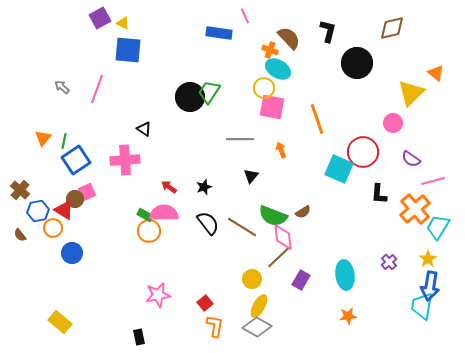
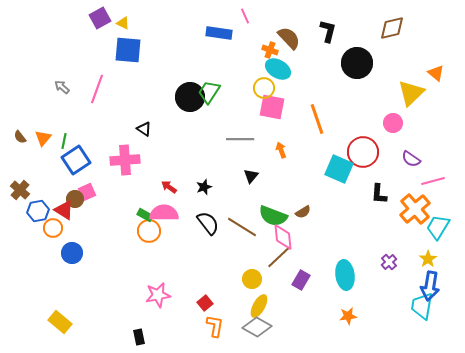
brown semicircle at (20, 235): moved 98 px up
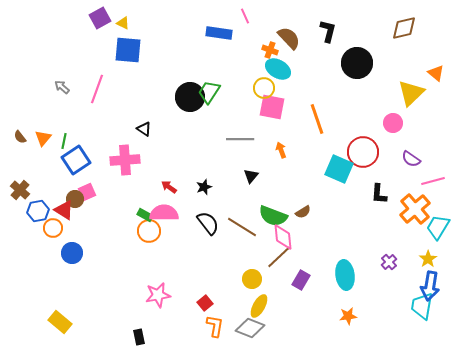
brown diamond at (392, 28): moved 12 px right
gray diamond at (257, 327): moved 7 px left, 1 px down; rotated 8 degrees counterclockwise
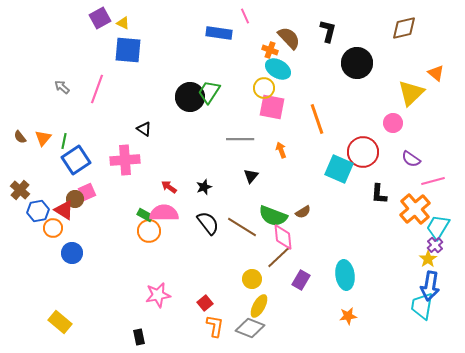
purple cross at (389, 262): moved 46 px right, 17 px up
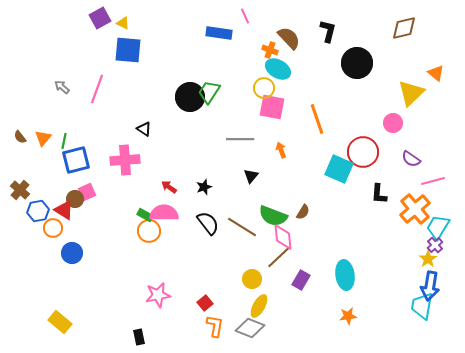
blue square at (76, 160): rotated 20 degrees clockwise
brown semicircle at (303, 212): rotated 28 degrees counterclockwise
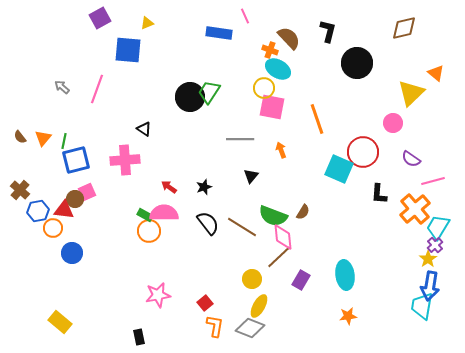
yellow triangle at (123, 23): moved 24 px right; rotated 48 degrees counterclockwise
red triangle at (64, 210): rotated 25 degrees counterclockwise
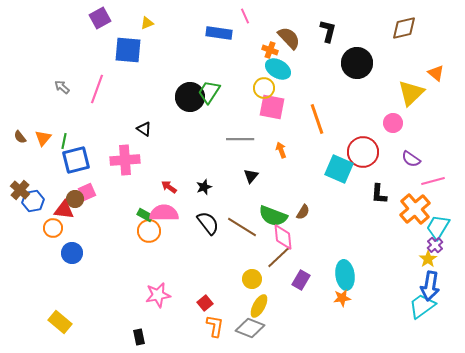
blue hexagon at (38, 211): moved 5 px left, 10 px up
cyan trapezoid at (422, 306): rotated 44 degrees clockwise
orange star at (348, 316): moved 6 px left, 18 px up
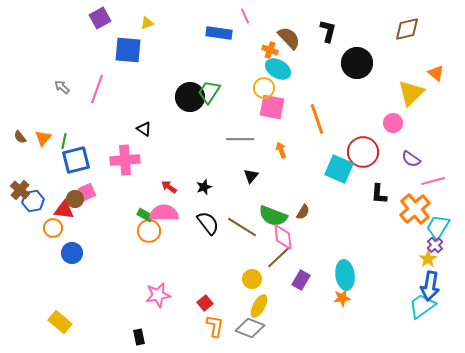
brown diamond at (404, 28): moved 3 px right, 1 px down
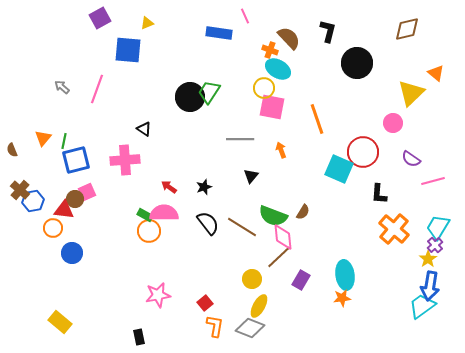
brown semicircle at (20, 137): moved 8 px left, 13 px down; rotated 16 degrees clockwise
orange cross at (415, 209): moved 21 px left, 20 px down; rotated 8 degrees counterclockwise
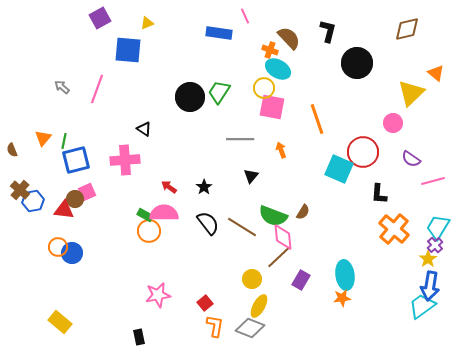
green trapezoid at (209, 92): moved 10 px right
black star at (204, 187): rotated 14 degrees counterclockwise
orange circle at (53, 228): moved 5 px right, 19 px down
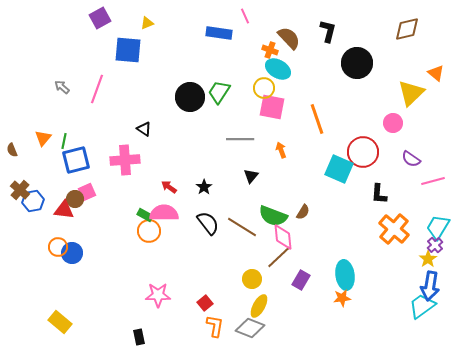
pink star at (158, 295): rotated 10 degrees clockwise
